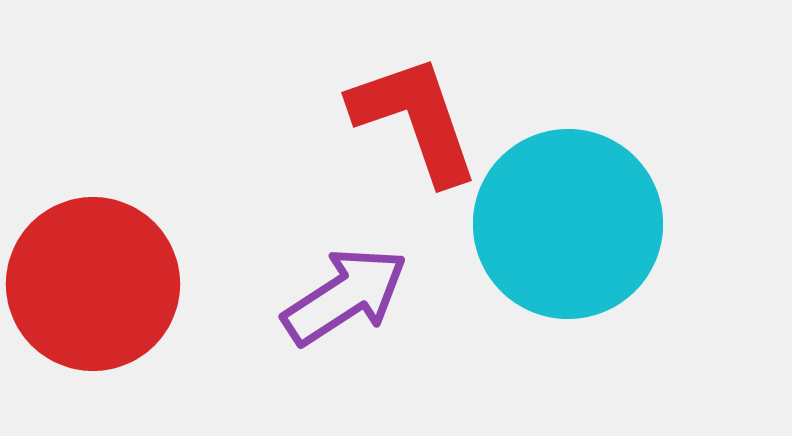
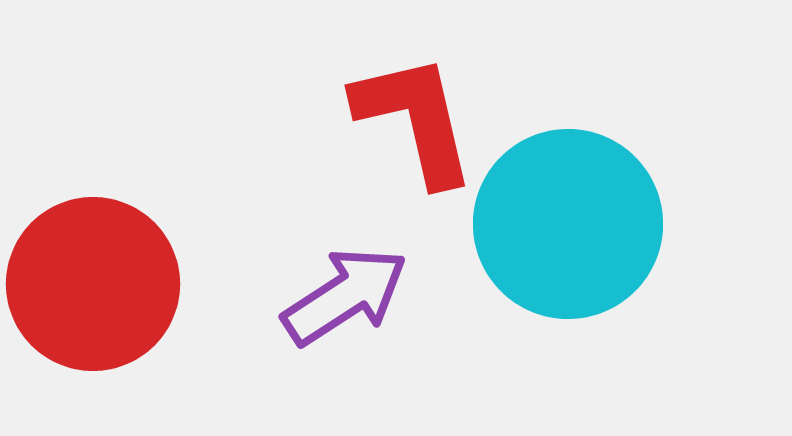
red L-shape: rotated 6 degrees clockwise
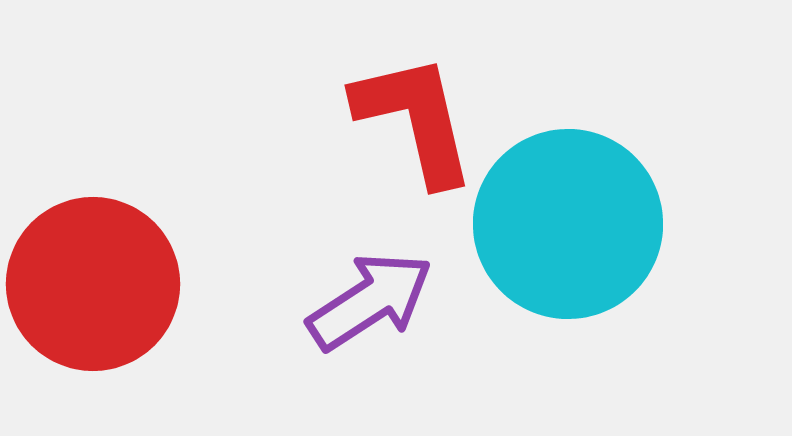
purple arrow: moved 25 px right, 5 px down
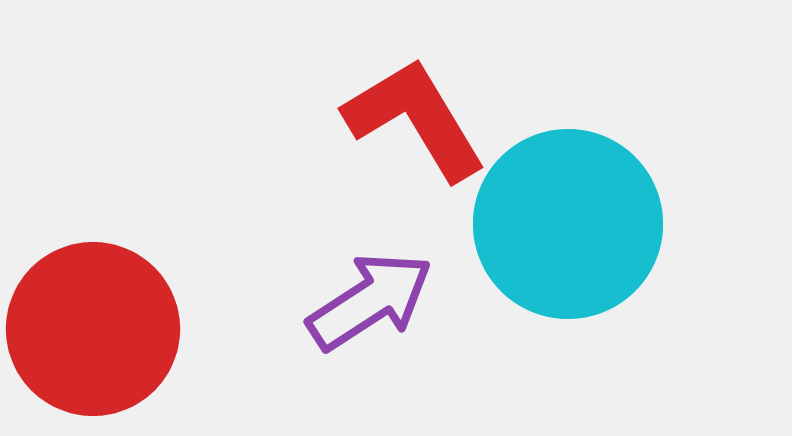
red L-shape: rotated 18 degrees counterclockwise
red circle: moved 45 px down
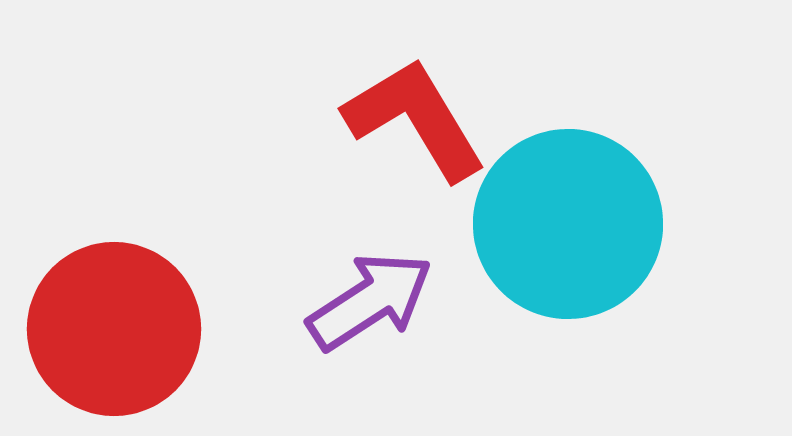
red circle: moved 21 px right
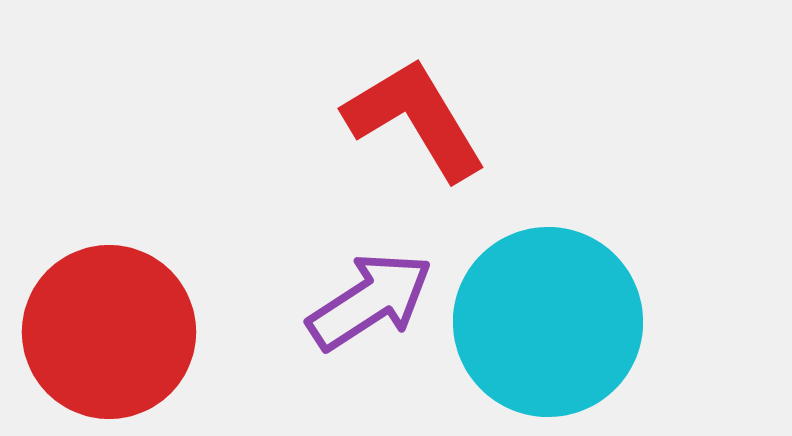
cyan circle: moved 20 px left, 98 px down
red circle: moved 5 px left, 3 px down
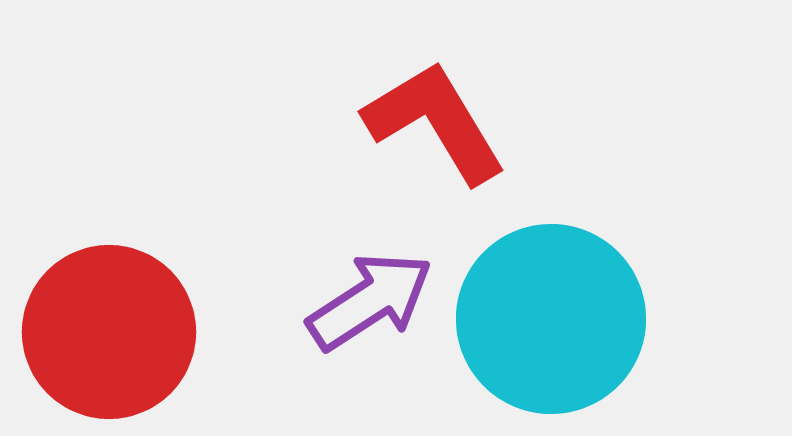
red L-shape: moved 20 px right, 3 px down
cyan circle: moved 3 px right, 3 px up
